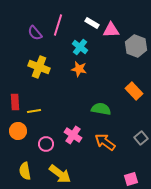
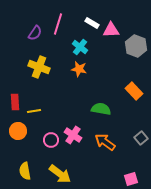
pink line: moved 1 px up
purple semicircle: rotated 105 degrees counterclockwise
pink circle: moved 5 px right, 4 px up
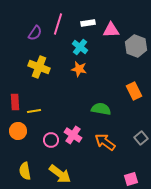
white rectangle: moved 4 px left; rotated 40 degrees counterclockwise
orange rectangle: rotated 18 degrees clockwise
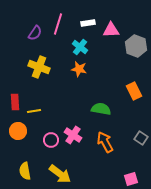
gray square: rotated 16 degrees counterclockwise
orange arrow: rotated 25 degrees clockwise
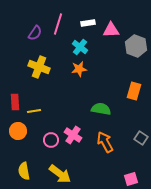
orange star: rotated 21 degrees counterclockwise
orange rectangle: rotated 42 degrees clockwise
yellow semicircle: moved 1 px left
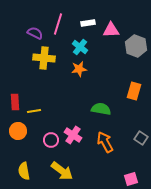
purple semicircle: rotated 98 degrees counterclockwise
yellow cross: moved 5 px right, 9 px up; rotated 15 degrees counterclockwise
yellow arrow: moved 2 px right, 3 px up
